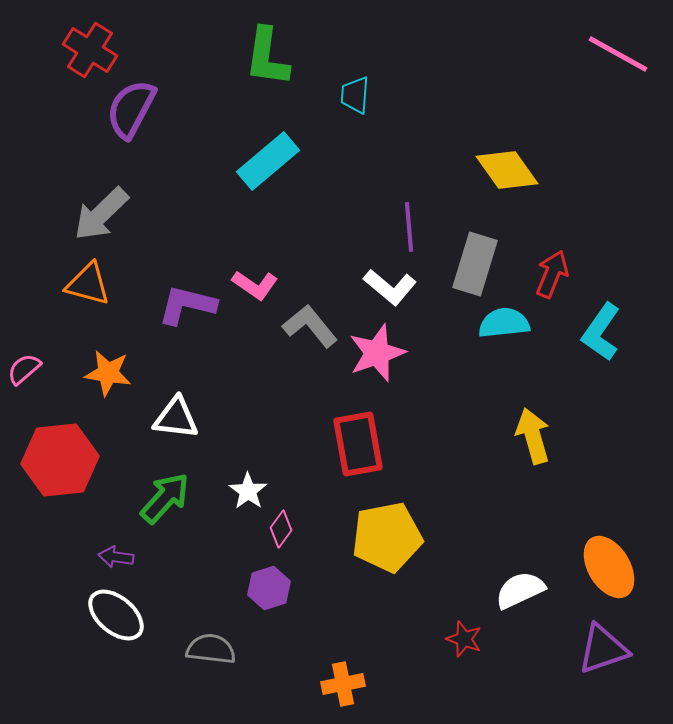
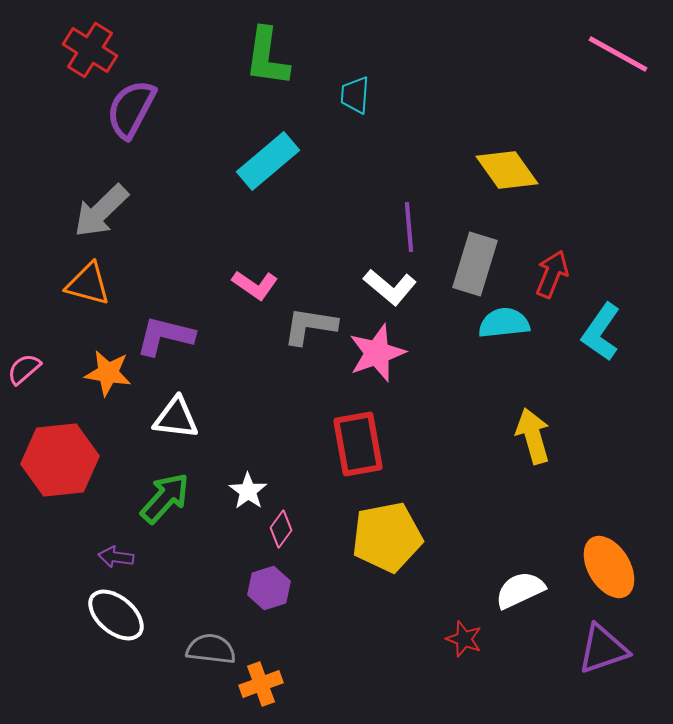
gray arrow: moved 3 px up
purple L-shape: moved 22 px left, 31 px down
gray L-shape: rotated 42 degrees counterclockwise
orange cross: moved 82 px left; rotated 9 degrees counterclockwise
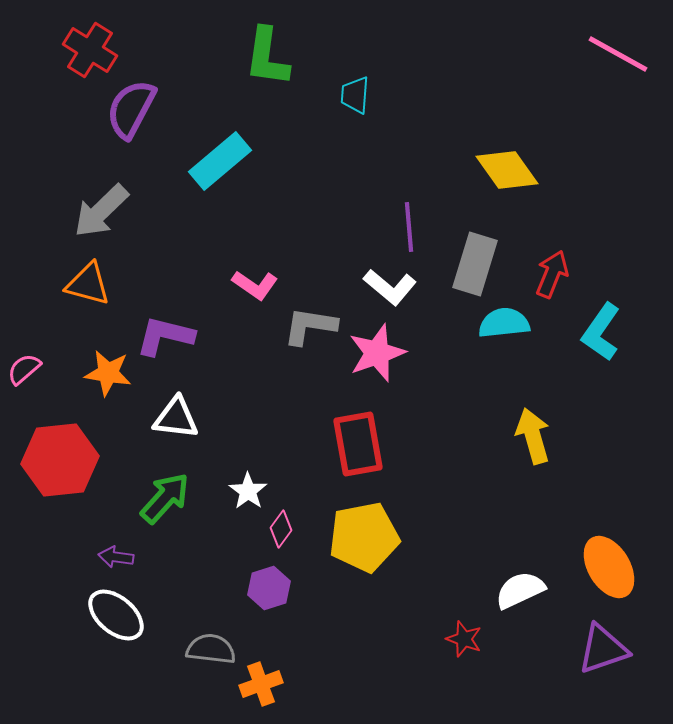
cyan rectangle: moved 48 px left
yellow pentagon: moved 23 px left
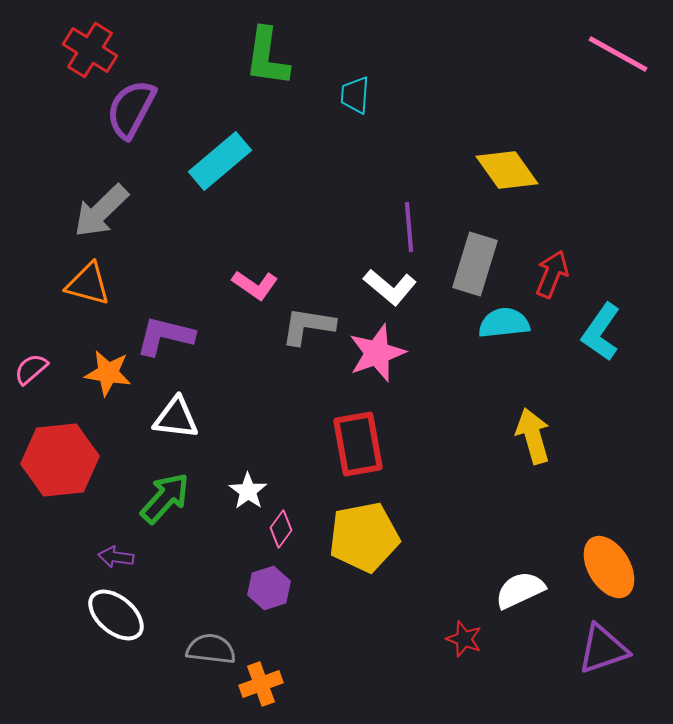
gray L-shape: moved 2 px left
pink semicircle: moved 7 px right
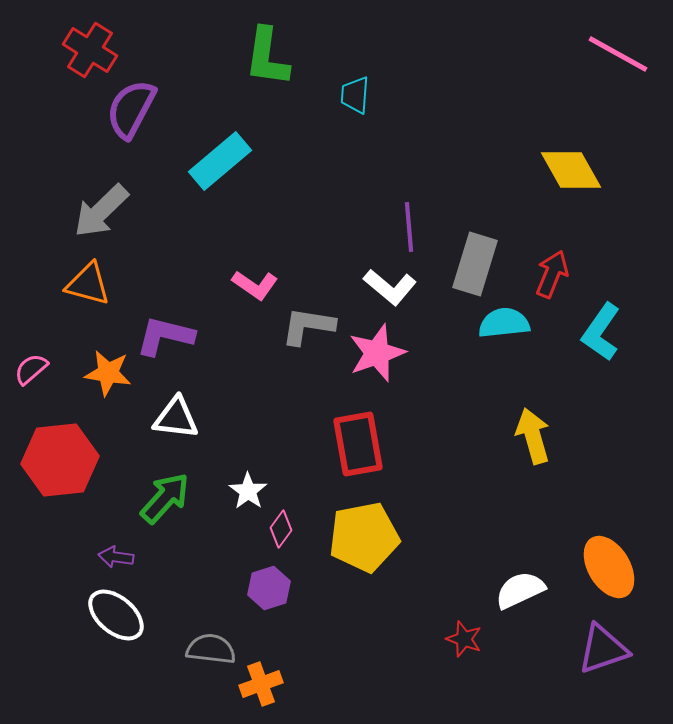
yellow diamond: moved 64 px right; rotated 6 degrees clockwise
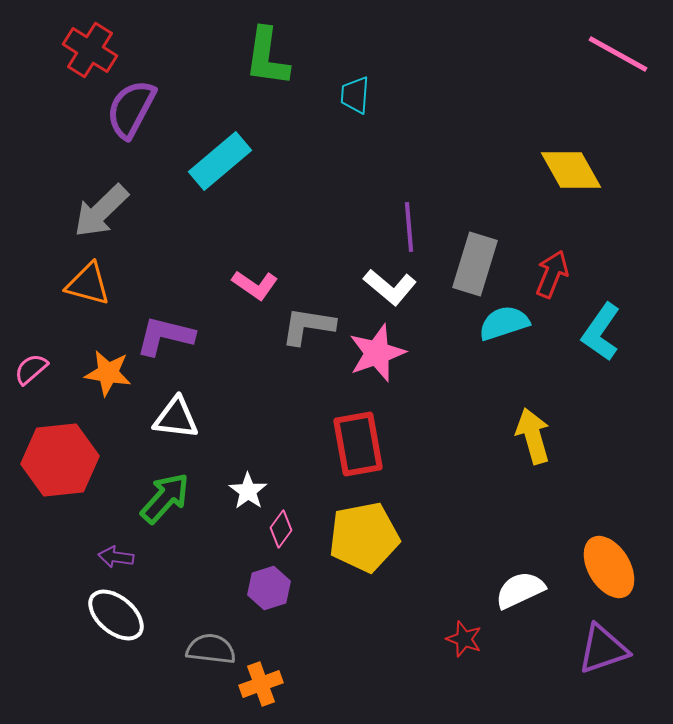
cyan semicircle: rotated 12 degrees counterclockwise
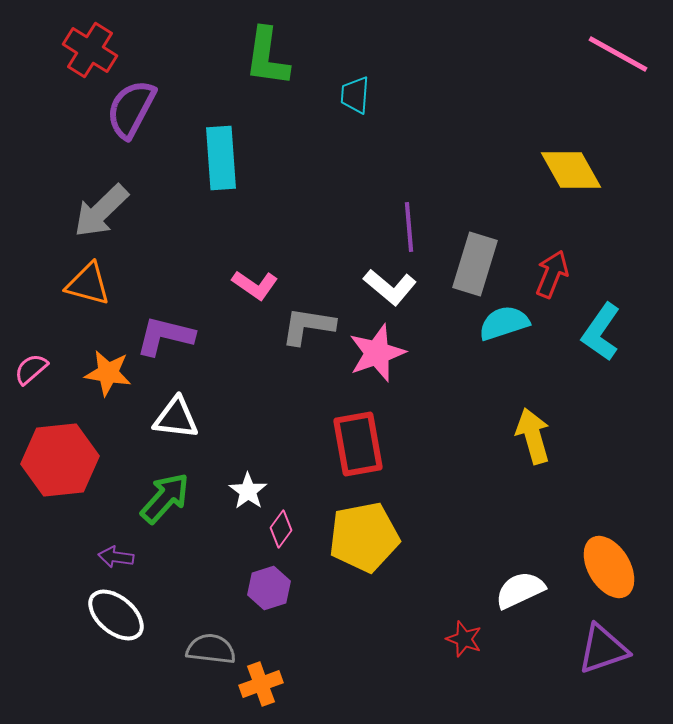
cyan rectangle: moved 1 px right, 3 px up; rotated 54 degrees counterclockwise
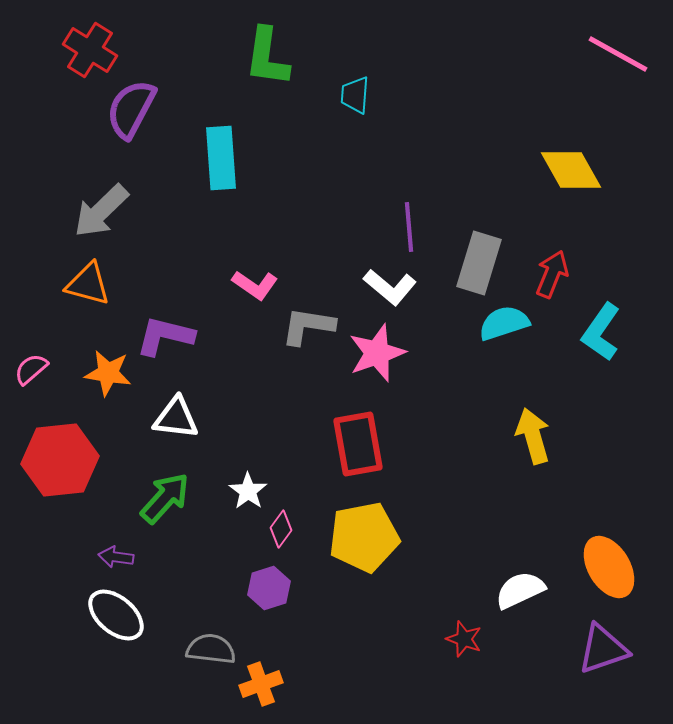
gray rectangle: moved 4 px right, 1 px up
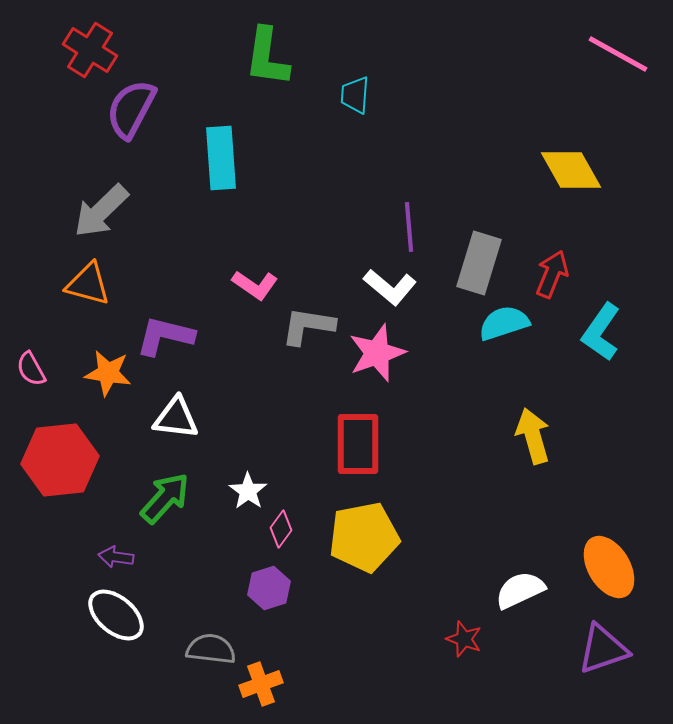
pink semicircle: rotated 78 degrees counterclockwise
red rectangle: rotated 10 degrees clockwise
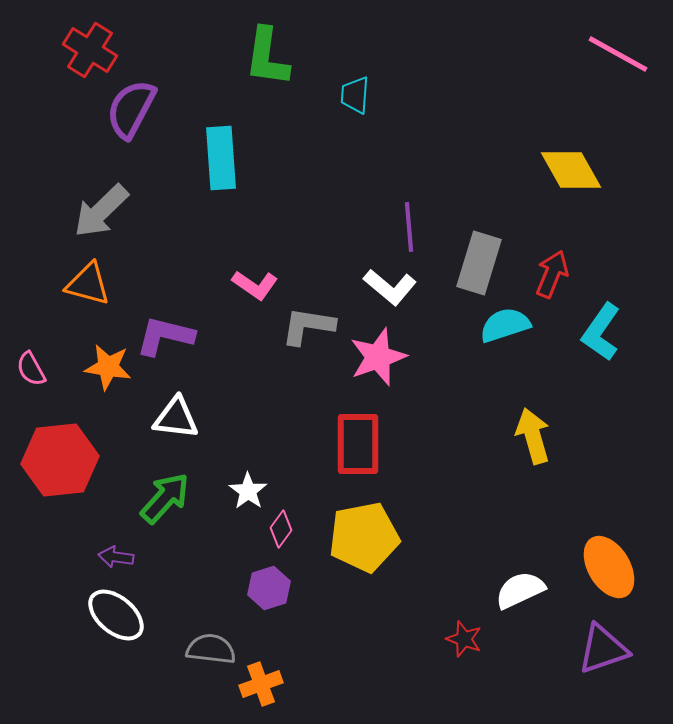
cyan semicircle: moved 1 px right, 2 px down
pink star: moved 1 px right, 4 px down
orange star: moved 6 px up
